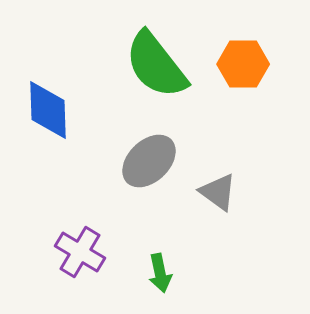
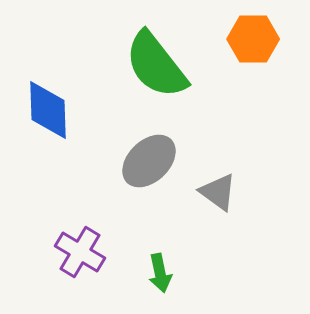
orange hexagon: moved 10 px right, 25 px up
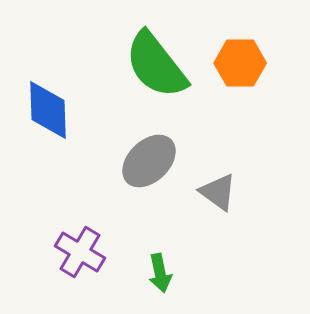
orange hexagon: moved 13 px left, 24 px down
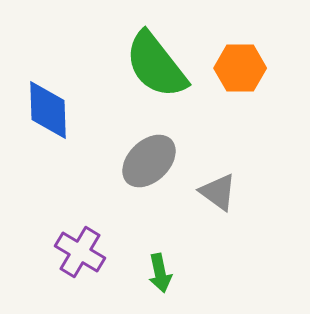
orange hexagon: moved 5 px down
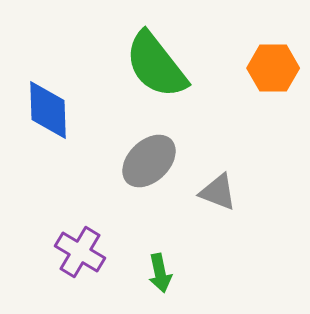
orange hexagon: moved 33 px right
gray triangle: rotated 15 degrees counterclockwise
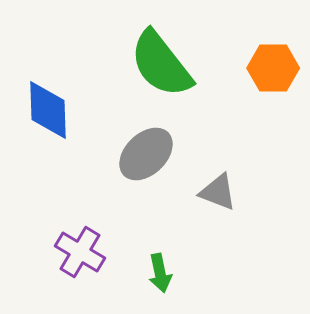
green semicircle: moved 5 px right, 1 px up
gray ellipse: moved 3 px left, 7 px up
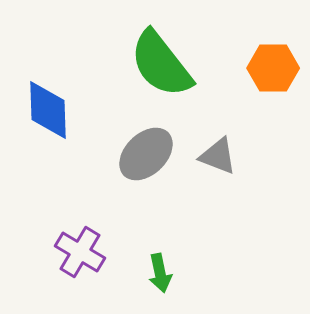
gray triangle: moved 36 px up
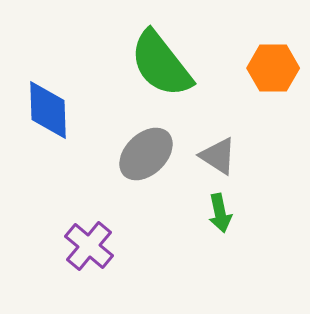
gray triangle: rotated 12 degrees clockwise
purple cross: moved 9 px right, 6 px up; rotated 9 degrees clockwise
green arrow: moved 60 px right, 60 px up
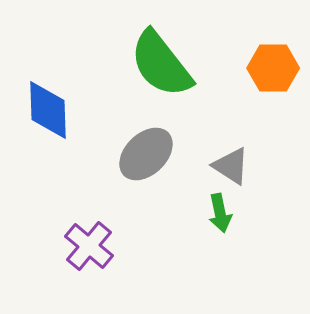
gray triangle: moved 13 px right, 10 px down
